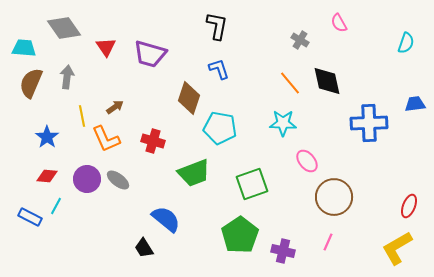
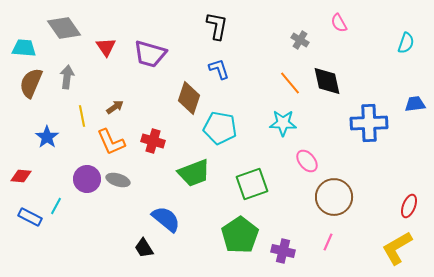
orange L-shape: moved 5 px right, 3 px down
red diamond: moved 26 px left
gray ellipse: rotated 20 degrees counterclockwise
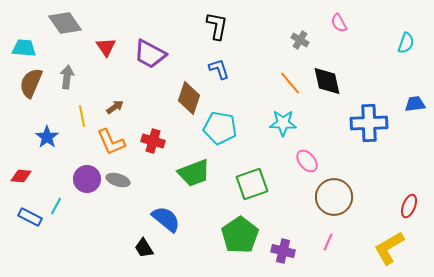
gray diamond: moved 1 px right, 5 px up
purple trapezoid: rotated 12 degrees clockwise
yellow L-shape: moved 8 px left
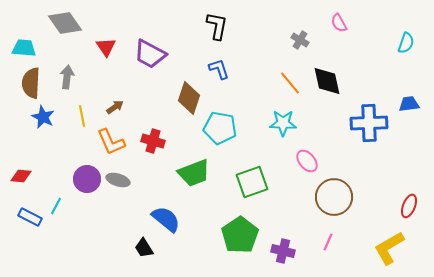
brown semicircle: rotated 20 degrees counterclockwise
blue trapezoid: moved 6 px left
blue star: moved 4 px left, 20 px up; rotated 10 degrees counterclockwise
green square: moved 2 px up
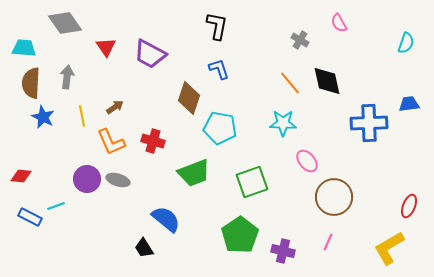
cyan line: rotated 42 degrees clockwise
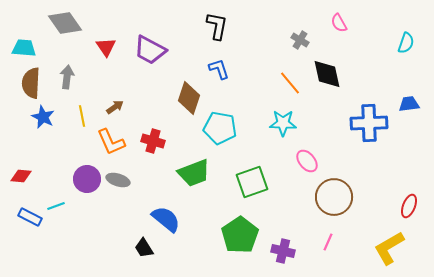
purple trapezoid: moved 4 px up
black diamond: moved 7 px up
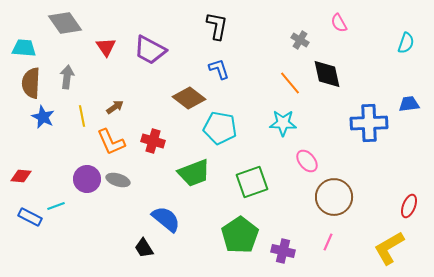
brown diamond: rotated 72 degrees counterclockwise
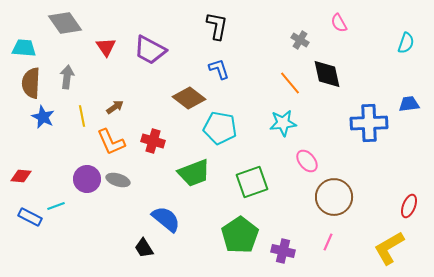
cyan star: rotated 8 degrees counterclockwise
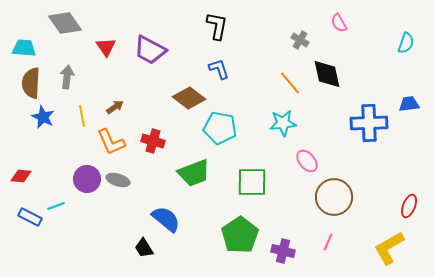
green square: rotated 20 degrees clockwise
